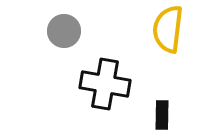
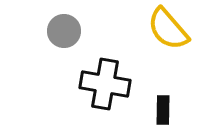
yellow semicircle: rotated 48 degrees counterclockwise
black rectangle: moved 1 px right, 5 px up
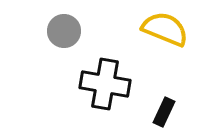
yellow semicircle: moved 3 px left; rotated 153 degrees clockwise
black rectangle: moved 1 px right, 2 px down; rotated 24 degrees clockwise
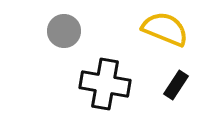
black rectangle: moved 12 px right, 27 px up; rotated 8 degrees clockwise
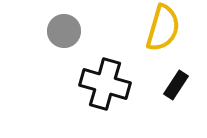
yellow semicircle: moved 2 px left, 1 px up; rotated 84 degrees clockwise
black cross: rotated 6 degrees clockwise
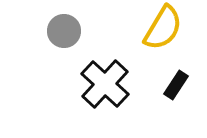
yellow semicircle: rotated 15 degrees clockwise
black cross: rotated 27 degrees clockwise
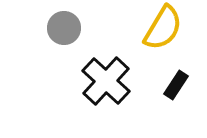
gray circle: moved 3 px up
black cross: moved 1 px right, 3 px up
